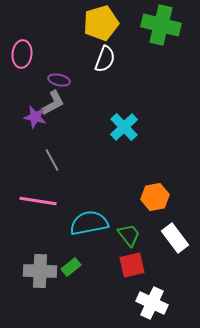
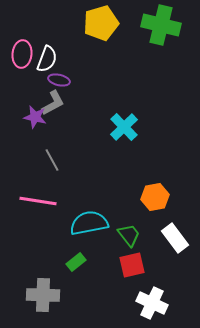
white semicircle: moved 58 px left
green rectangle: moved 5 px right, 5 px up
gray cross: moved 3 px right, 24 px down
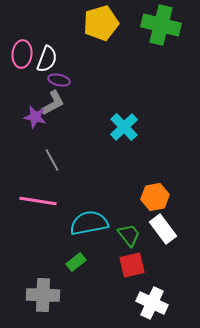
white rectangle: moved 12 px left, 9 px up
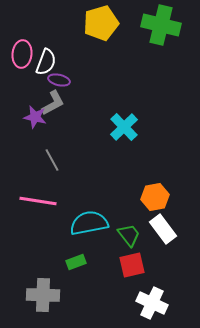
white semicircle: moved 1 px left, 3 px down
green rectangle: rotated 18 degrees clockwise
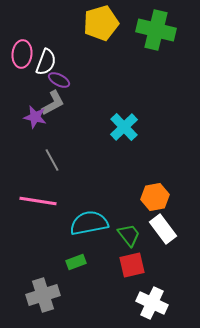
green cross: moved 5 px left, 5 px down
purple ellipse: rotated 15 degrees clockwise
gray cross: rotated 20 degrees counterclockwise
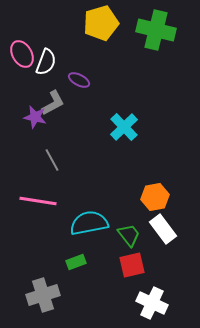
pink ellipse: rotated 36 degrees counterclockwise
purple ellipse: moved 20 px right
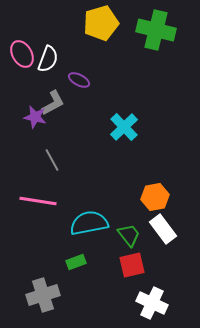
white semicircle: moved 2 px right, 3 px up
